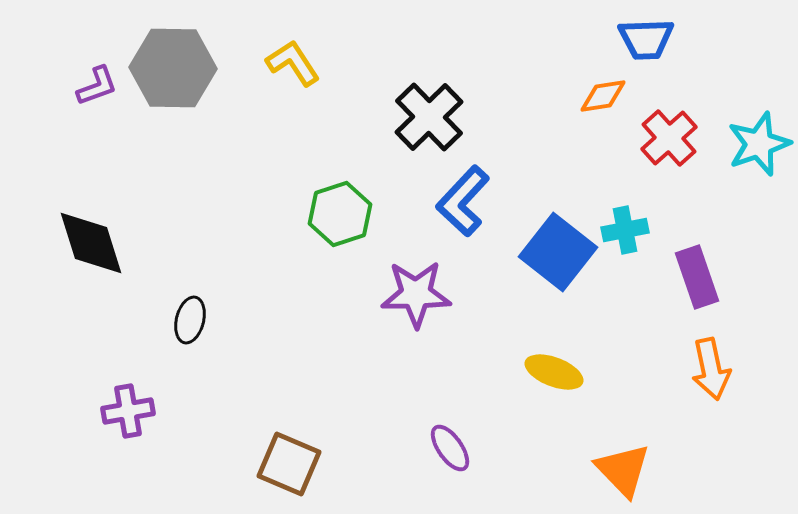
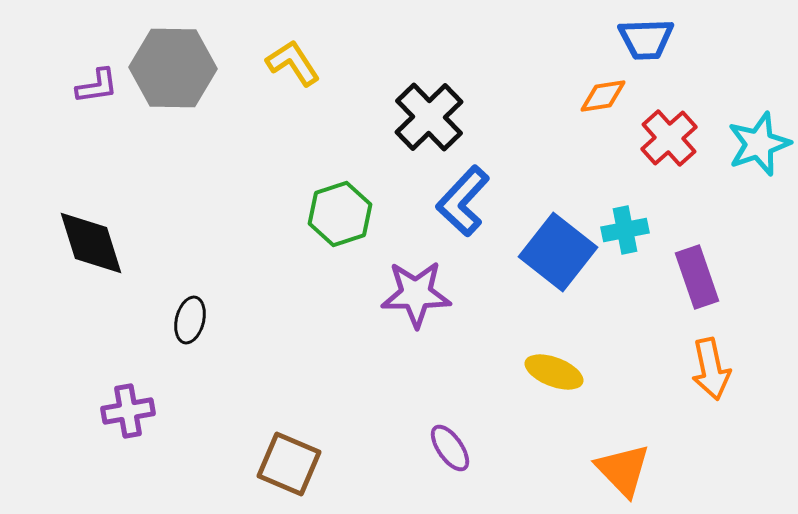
purple L-shape: rotated 12 degrees clockwise
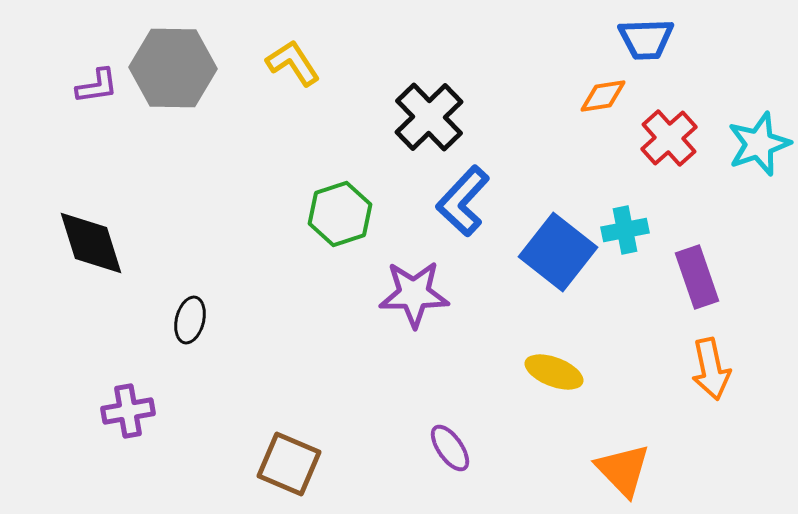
purple star: moved 2 px left
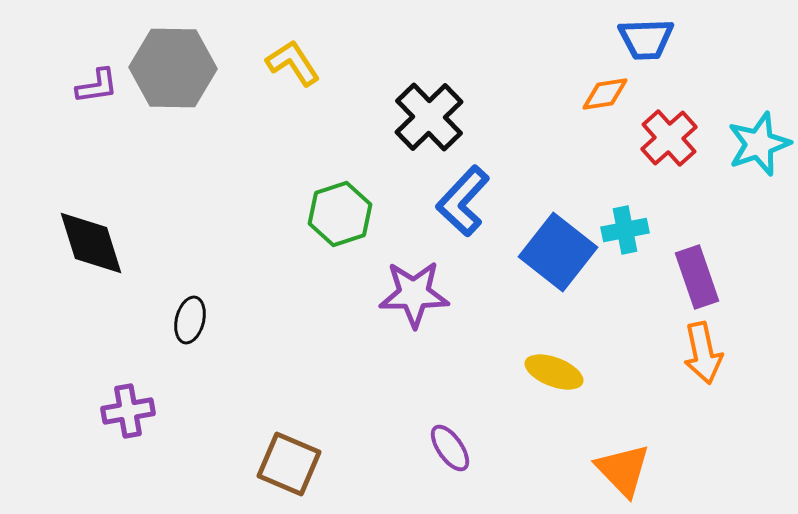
orange diamond: moved 2 px right, 2 px up
orange arrow: moved 8 px left, 16 px up
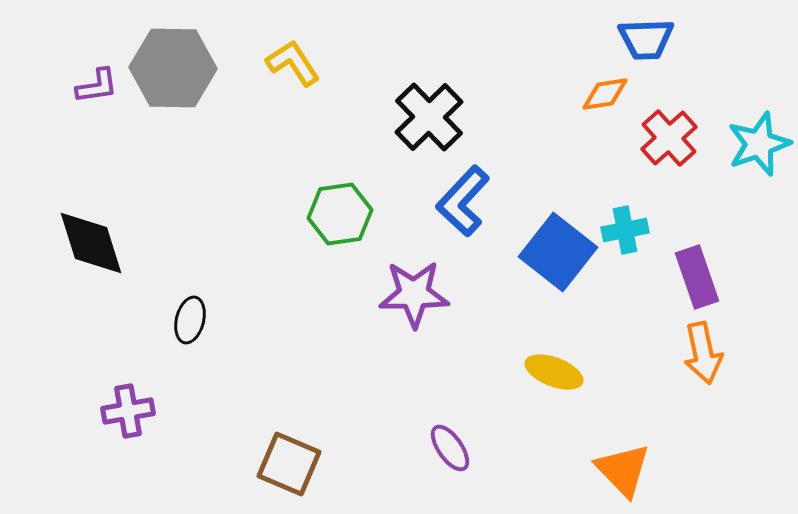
green hexagon: rotated 10 degrees clockwise
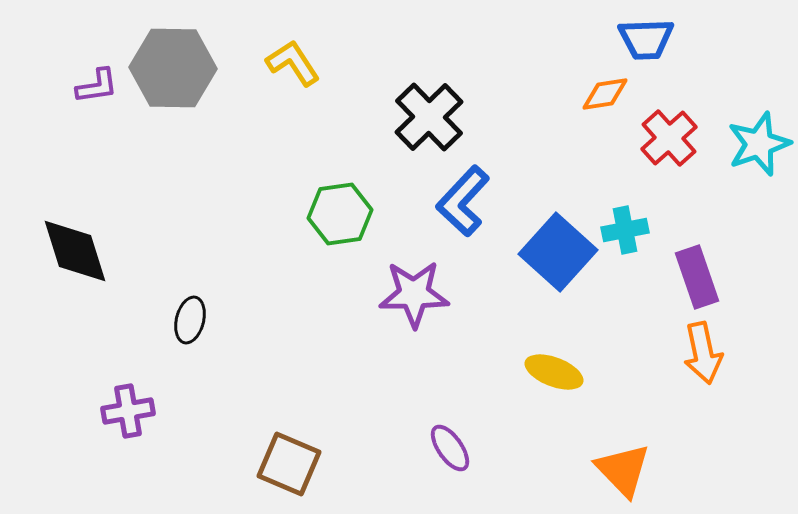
black diamond: moved 16 px left, 8 px down
blue square: rotated 4 degrees clockwise
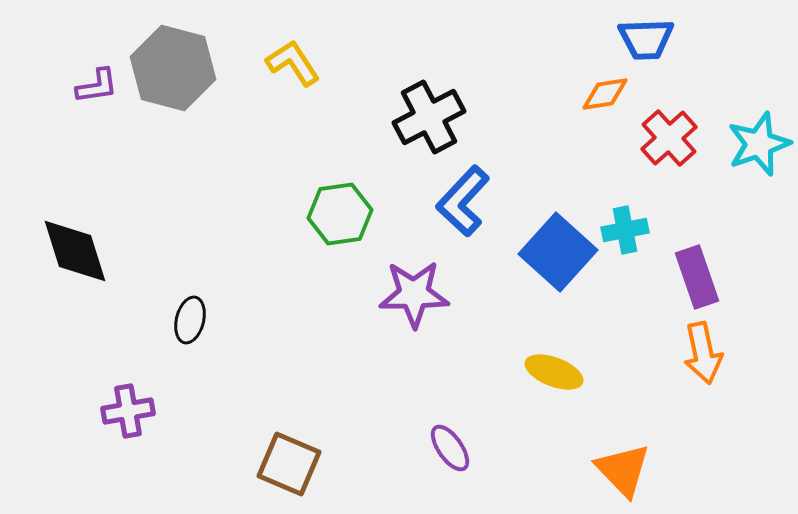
gray hexagon: rotated 14 degrees clockwise
black cross: rotated 16 degrees clockwise
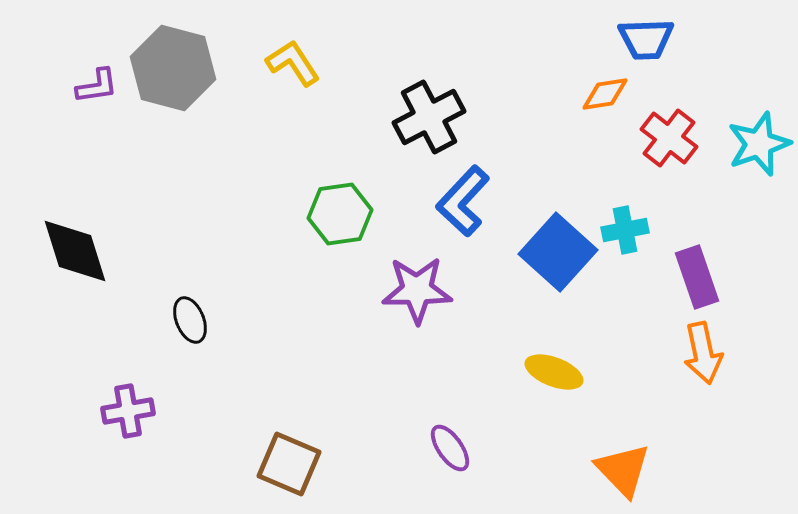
red cross: rotated 10 degrees counterclockwise
purple star: moved 3 px right, 4 px up
black ellipse: rotated 36 degrees counterclockwise
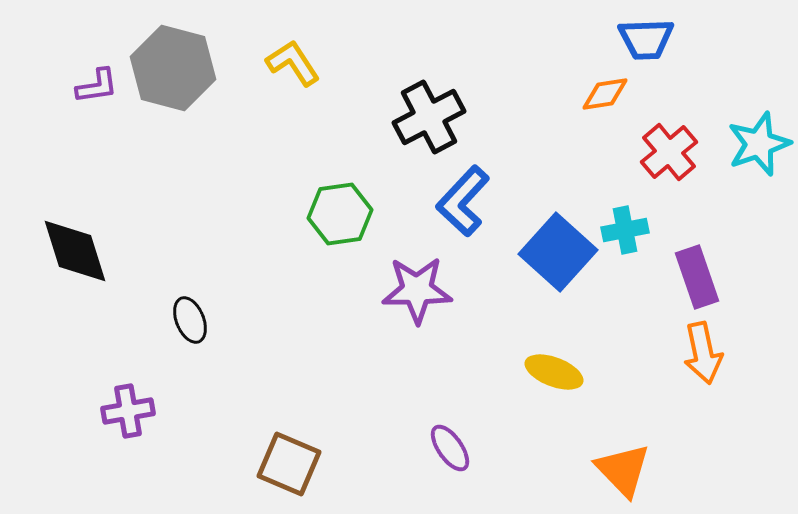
red cross: moved 14 px down; rotated 12 degrees clockwise
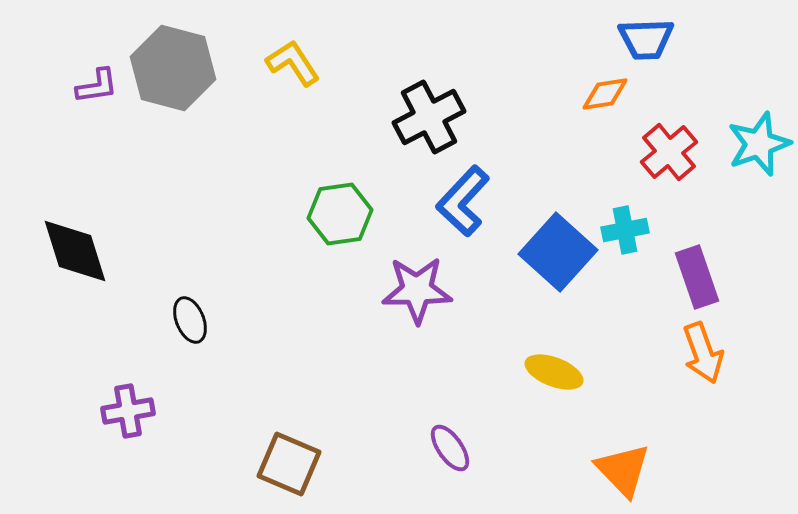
orange arrow: rotated 8 degrees counterclockwise
